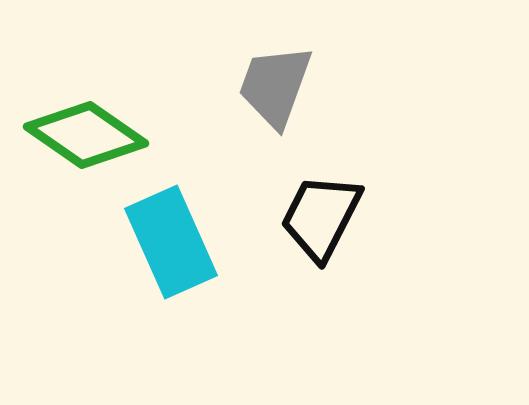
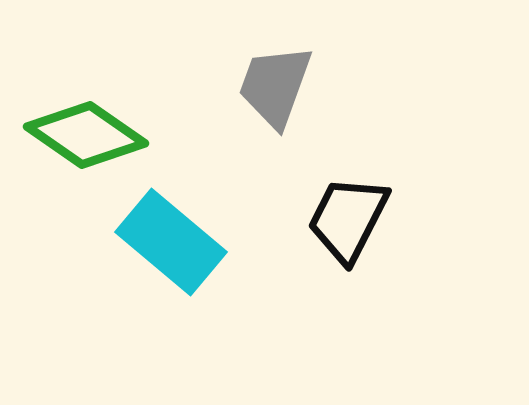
black trapezoid: moved 27 px right, 2 px down
cyan rectangle: rotated 26 degrees counterclockwise
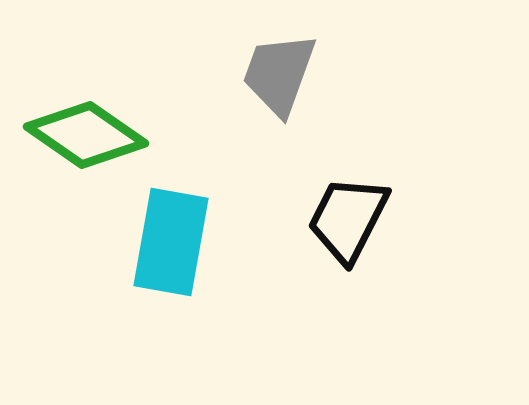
gray trapezoid: moved 4 px right, 12 px up
cyan rectangle: rotated 60 degrees clockwise
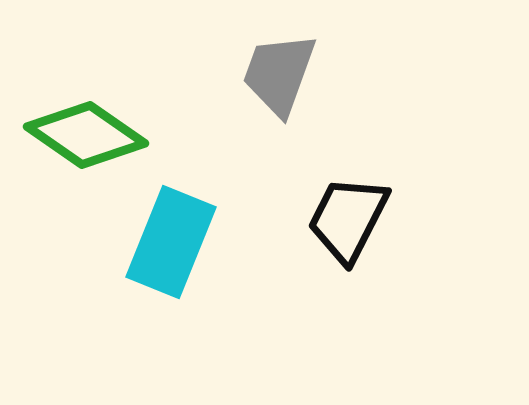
cyan rectangle: rotated 12 degrees clockwise
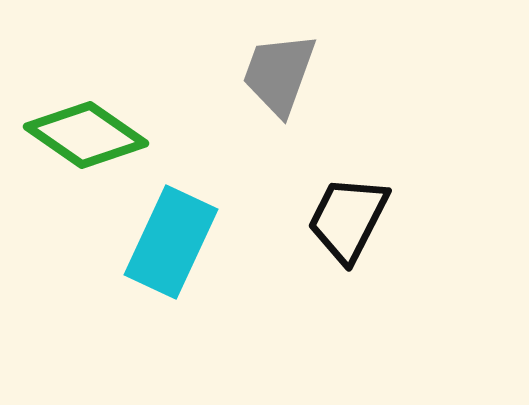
cyan rectangle: rotated 3 degrees clockwise
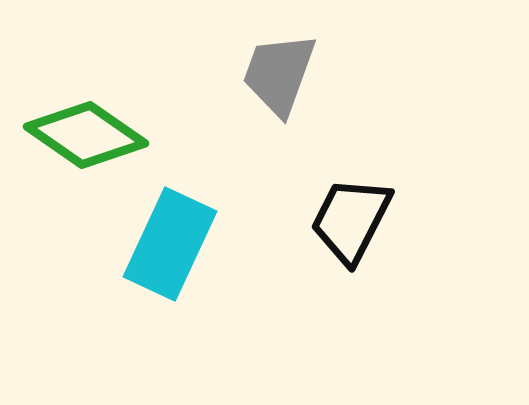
black trapezoid: moved 3 px right, 1 px down
cyan rectangle: moved 1 px left, 2 px down
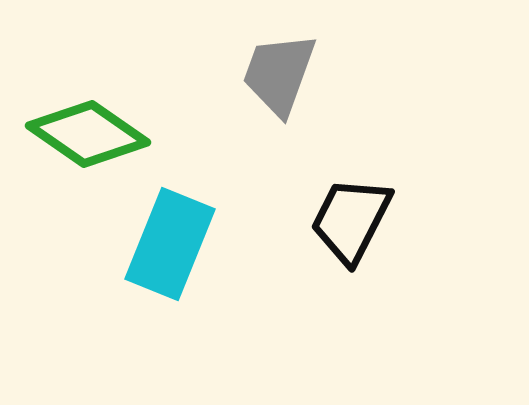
green diamond: moved 2 px right, 1 px up
cyan rectangle: rotated 3 degrees counterclockwise
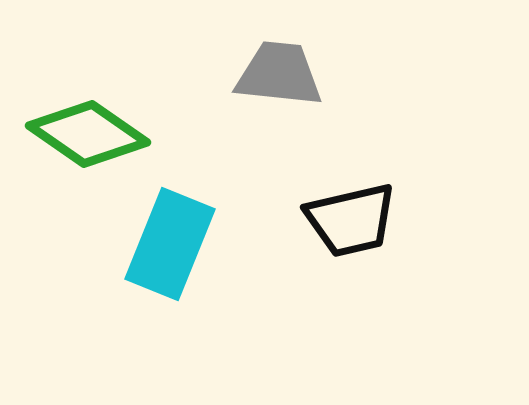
gray trapezoid: rotated 76 degrees clockwise
black trapezoid: rotated 130 degrees counterclockwise
